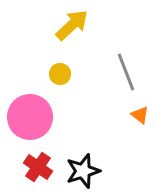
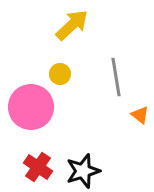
gray line: moved 10 px left, 5 px down; rotated 12 degrees clockwise
pink circle: moved 1 px right, 10 px up
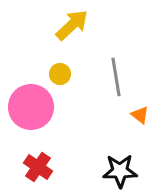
black star: moved 37 px right; rotated 16 degrees clockwise
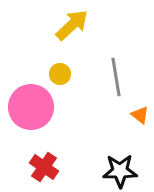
red cross: moved 6 px right
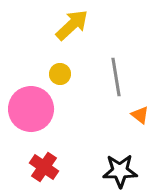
pink circle: moved 2 px down
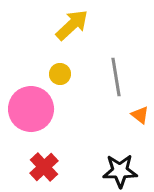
red cross: rotated 12 degrees clockwise
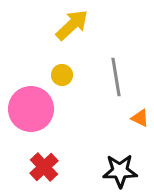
yellow circle: moved 2 px right, 1 px down
orange triangle: moved 3 px down; rotated 12 degrees counterclockwise
